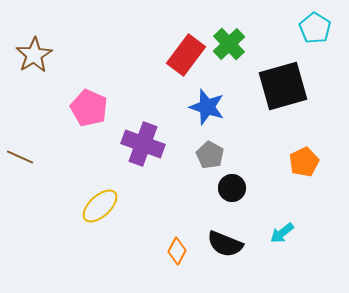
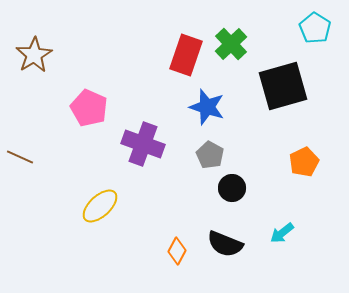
green cross: moved 2 px right
red rectangle: rotated 18 degrees counterclockwise
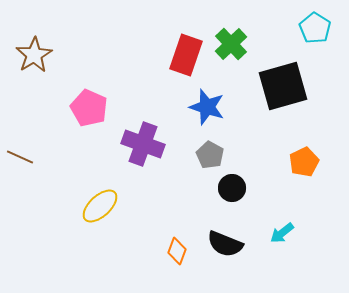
orange diamond: rotated 8 degrees counterclockwise
